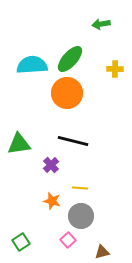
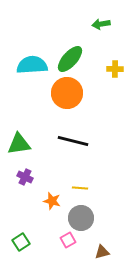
purple cross: moved 26 px left, 12 px down; rotated 21 degrees counterclockwise
gray circle: moved 2 px down
pink square: rotated 14 degrees clockwise
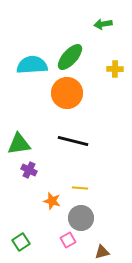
green arrow: moved 2 px right
green ellipse: moved 2 px up
purple cross: moved 4 px right, 7 px up
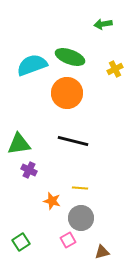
green ellipse: rotated 68 degrees clockwise
cyan semicircle: rotated 16 degrees counterclockwise
yellow cross: rotated 28 degrees counterclockwise
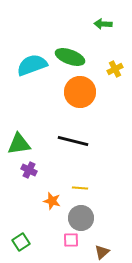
green arrow: rotated 12 degrees clockwise
orange circle: moved 13 px right, 1 px up
pink square: moved 3 px right; rotated 28 degrees clockwise
brown triangle: rotated 28 degrees counterclockwise
